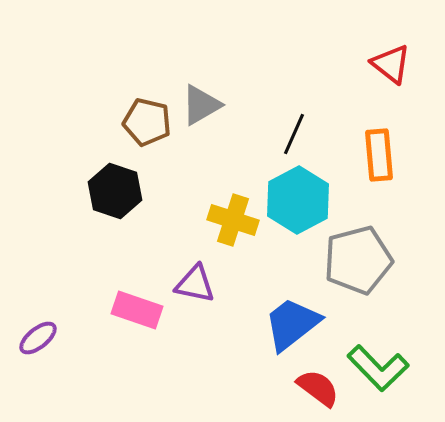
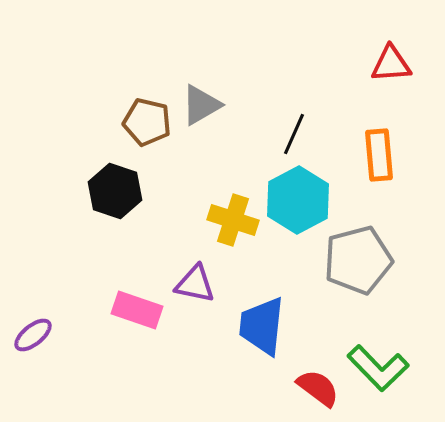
red triangle: rotated 42 degrees counterclockwise
blue trapezoid: moved 30 px left, 2 px down; rotated 46 degrees counterclockwise
purple ellipse: moved 5 px left, 3 px up
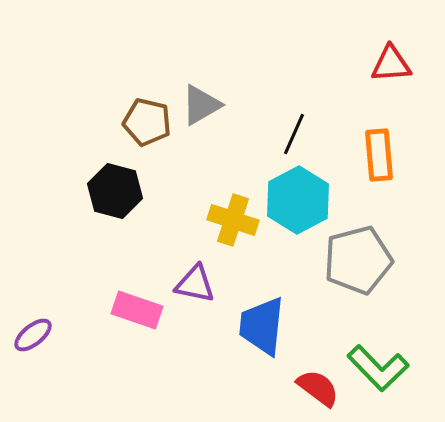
black hexagon: rotated 4 degrees counterclockwise
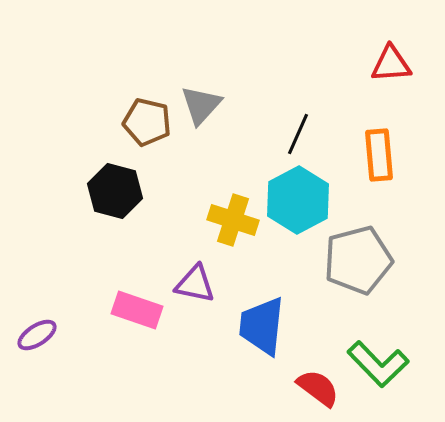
gray triangle: rotated 18 degrees counterclockwise
black line: moved 4 px right
purple ellipse: moved 4 px right; rotated 6 degrees clockwise
green L-shape: moved 4 px up
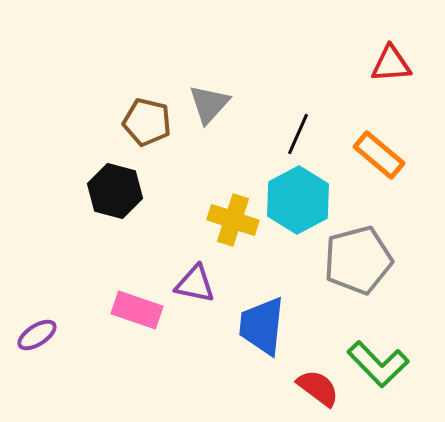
gray triangle: moved 8 px right, 1 px up
orange rectangle: rotated 45 degrees counterclockwise
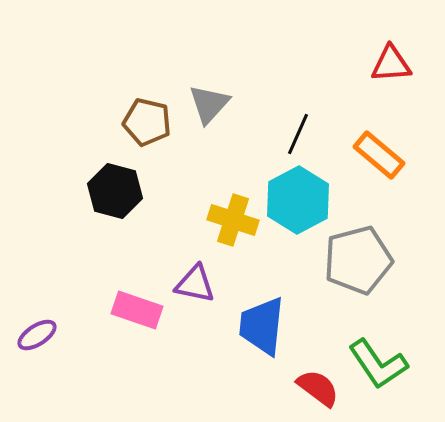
green L-shape: rotated 10 degrees clockwise
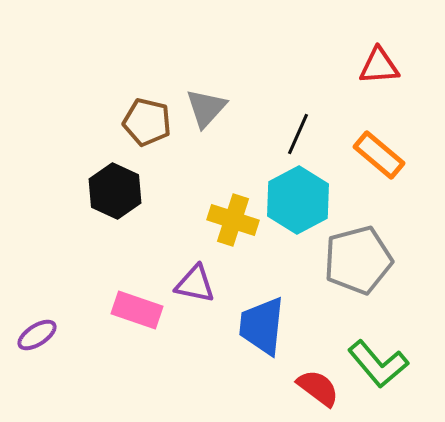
red triangle: moved 12 px left, 2 px down
gray triangle: moved 3 px left, 4 px down
black hexagon: rotated 10 degrees clockwise
green L-shape: rotated 6 degrees counterclockwise
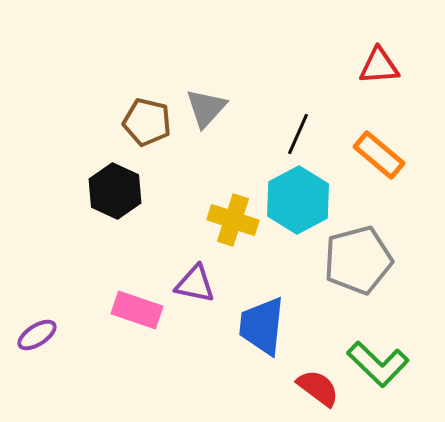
green L-shape: rotated 6 degrees counterclockwise
